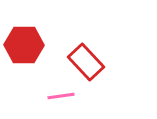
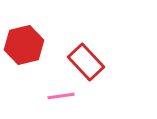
red hexagon: rotated 15 degrees counterclockwise
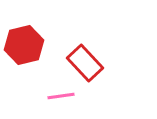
red rectangle: moved 1 px left, 1 px down
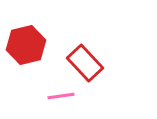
red hexagon: moved 2 px right
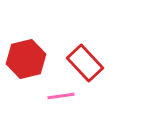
red hexagon: moved 14 px down
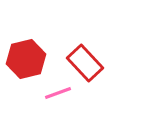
pink line: moved 3 px left, 3 px up; rotated 12 degrees counterclockwise
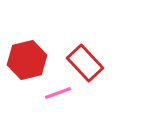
red hexagon: moved 1 px right, 1 px down
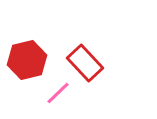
pink line: rotated 24 degrees counterclockwise
